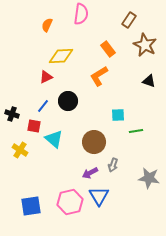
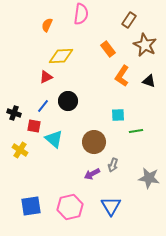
orange L-shape: moved 23 px right; rotated 25 degrees counterclockwise
black cross: moved 2 px right, 1 px up
purple arrow: moved 2 px right, 1 px down
blue triangle: moved 12 px right, 10 px down
pink hexagon: moved 5 px down
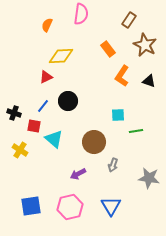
purple arrow: moved 14 px left
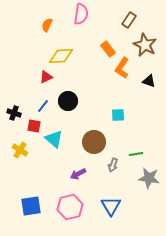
orange L-shape: moved 8 px up
green line: moved 23 px down
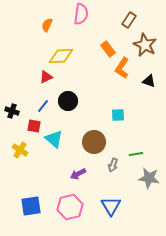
black cross: moved 2 px left, 2 px up
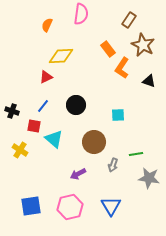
brown star: moved 2 px left
black circle: moved 8 px right, 4 px down
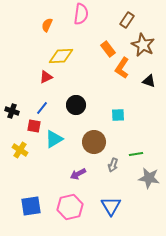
brown rectangle: moved 2 px left
blue line: moved 1 px left, 2 px down
cyan triangle: rotated 48 degrees clockwise
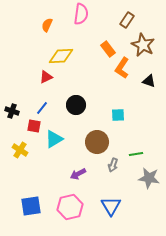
brown circle: moved 3 px right
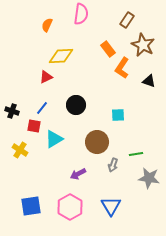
pink hexagon: rotated 15 degrees counterclockwise
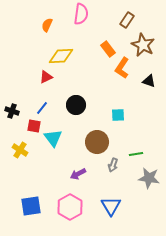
cyan triangle: moved 1 px left, 1 px up; rotated 36 degrees counterclockwise
